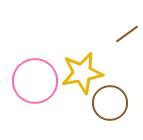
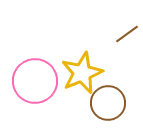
yellow star: rotated 12 degrees counterclockwise
brown circle: moved 2 px left
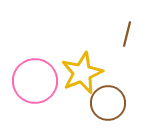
brown line: rotated 40 degrees counterclockwise
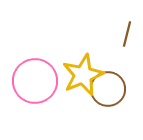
yellow star: moved 1 px right, 2 px down
brown circle: moved 14 px up
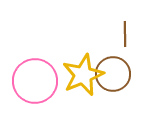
brown line: moved 2 px left; rotated 15 degrees counterclockwise
brown circle: moved 5 px right, 15 px up
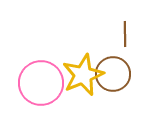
pink circle: moved 6 px right, 2 px down
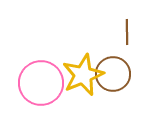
brown line: moved 2 px right, 2 px up
